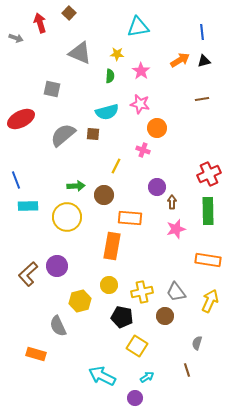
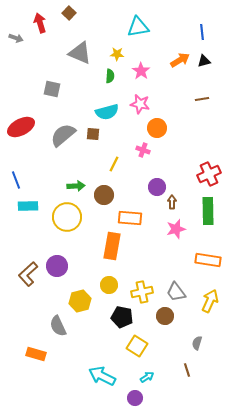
red ellipse at (21, 119): moved 8 px down
yellow line at (116, 166): moved 2 px left, 2 px up
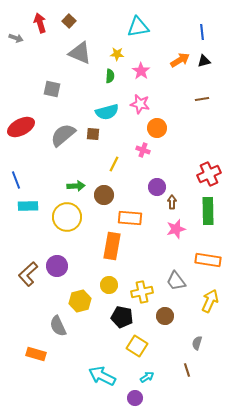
brown square at (69, 13): moved 8 px down
gray trapezoid at (176, 292): moved 11 px up
